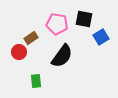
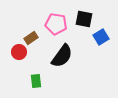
pink pentagon: moved 1 px left
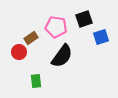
black square: rotated 30 degrees counterclockwise
pink pentagon: moved 3 px down
blue square: rotated 14 degrees clockwise
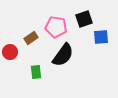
blue square: rotated 14 degrees clockwise
red circle: moved 9 px left
black semicircle: moved 1 px right, 1 px up
green rectangle: moved 9 px up
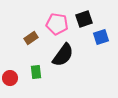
pink pentagon: moved 1 px right, 3 px up
blue square: rotated 14 degrees counterclockwise
red circle: moved 26 px down
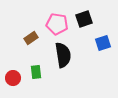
blue square: moved 2 px right, 6 px down
black semicircle: rotated 45 degrees counterclockwise
red circle: moved 3 px right
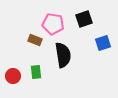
pink pentagon: moved 4 px left
brown rectangle: moved 4 px right, 2 px down; rotated 56 degrees clockwise
red circle: moved 2 px up
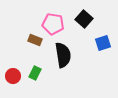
black square: rotated 30 degrees counterclockwise
green rectangle: moved 1 px left, 1 px down; rotated 32 degrees clockwise
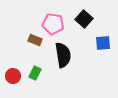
blue square: rotated 14 degrees clockwise
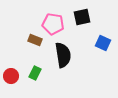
black square: moved 2 px left, 2 px up; rotated 36 degrees clockwise
blue square: rotated 28 degrees clockwise
red circle: moved 2 px left
